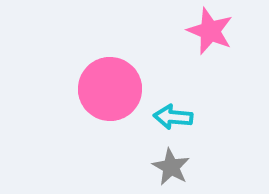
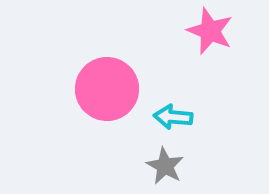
pink circle: moved 3 px left
gray star: moved 6 px left, 1 px up
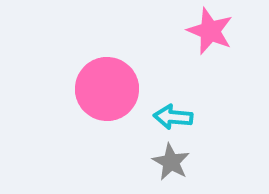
gray star: moved 6 px right, 4 px up
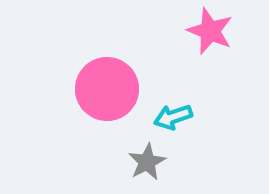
cyan arrow: rotated 24 degrees counterclockwise
gray star: moved 24 px left; rotated 15 degrees clockwise
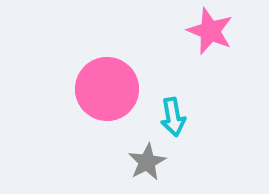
cyan arrow: rotated 81 degrees counterclockwise
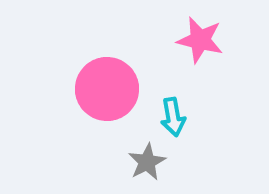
pink star: moved 10 px left, 9 px down; rotated 9 degrees counterclockwise
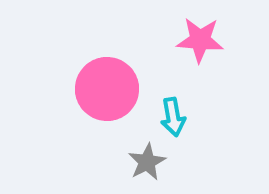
pink star: rotated 9 degrees counterclockwise
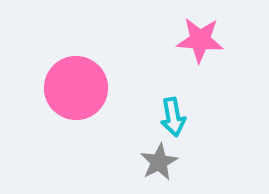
pink circle: moved 31 px left, 1 px up
gray star: moved 12 px right
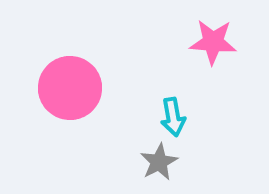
pink star: moved 13 px right, 2 px down
pink circle: moved 6 px left
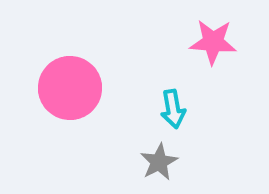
cyan arrow: moved 8 px up
